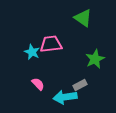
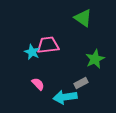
pink trapezoid: moved 3 px left, 1 px down
gray rectangle: moved 1 px right, 2 px up
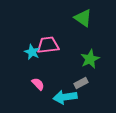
green star: moved 5 px left
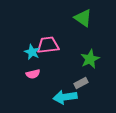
pink semicircle: moved 5 px left, 10 px up; rotated 120 degrees clockwise
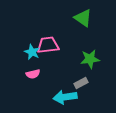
green star: rotated 18 degrees clockwise
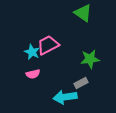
green triangle: moved 5 px up
pink trapezoid: rotated 20 degrees counterclockwise
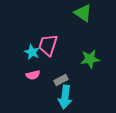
pink trapezoid: rotated 45 degrees counterclockwise
pink semicircle: moved 1 px down
gray rectangle: moved 20 px left, 3 px up
cyan arrow: rotated 75 degrees counterclockwise
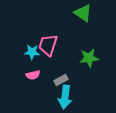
cyan star: rotated 21 degrees counterclockwise
green star: moved 1 px left, 1 px up
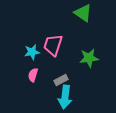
pink trapezoid: moved 5 px right
cyan star: rotated 14 degrees counterclockwise
pink semicircle: rotated 120 degrees clockwise
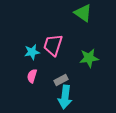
pink semicircle: moved 1 px left, 1 px down
